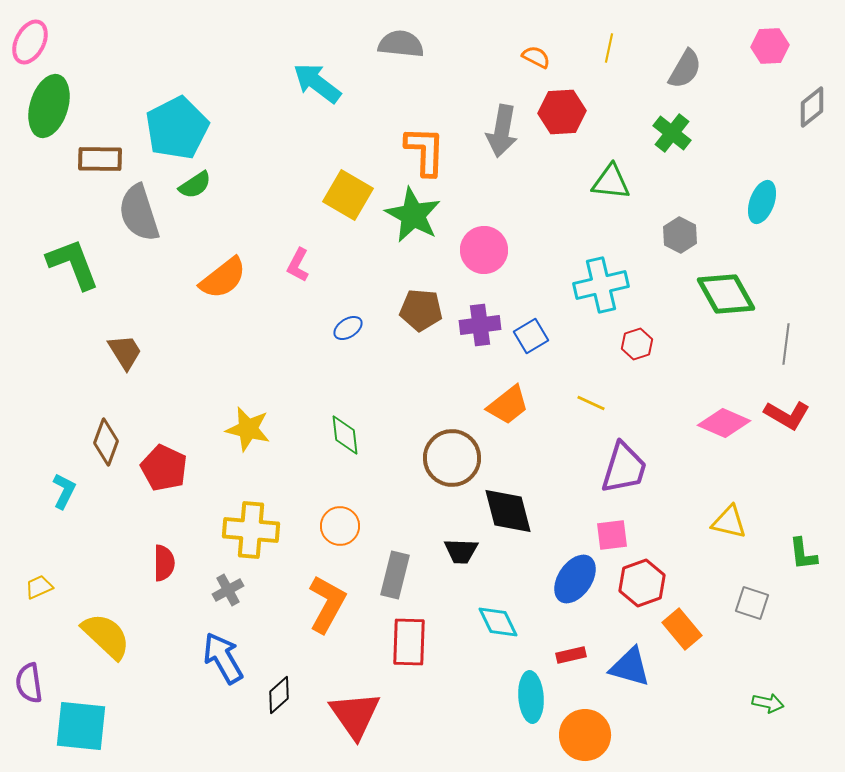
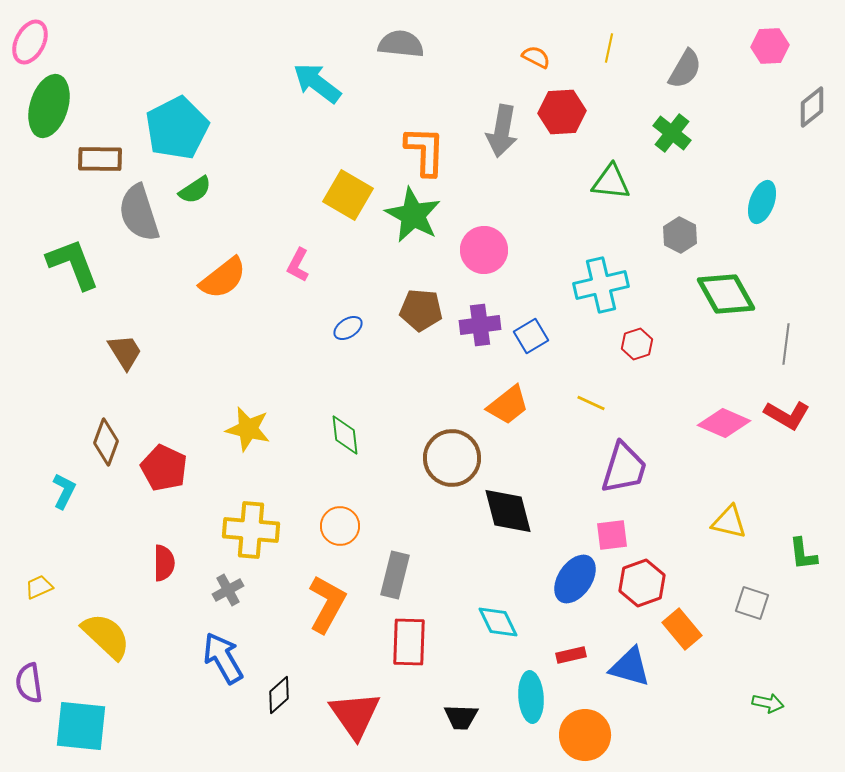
green semicircle at (195, 185): moved 5 px down
black trapezoid at (461, 551): moved 166 px down
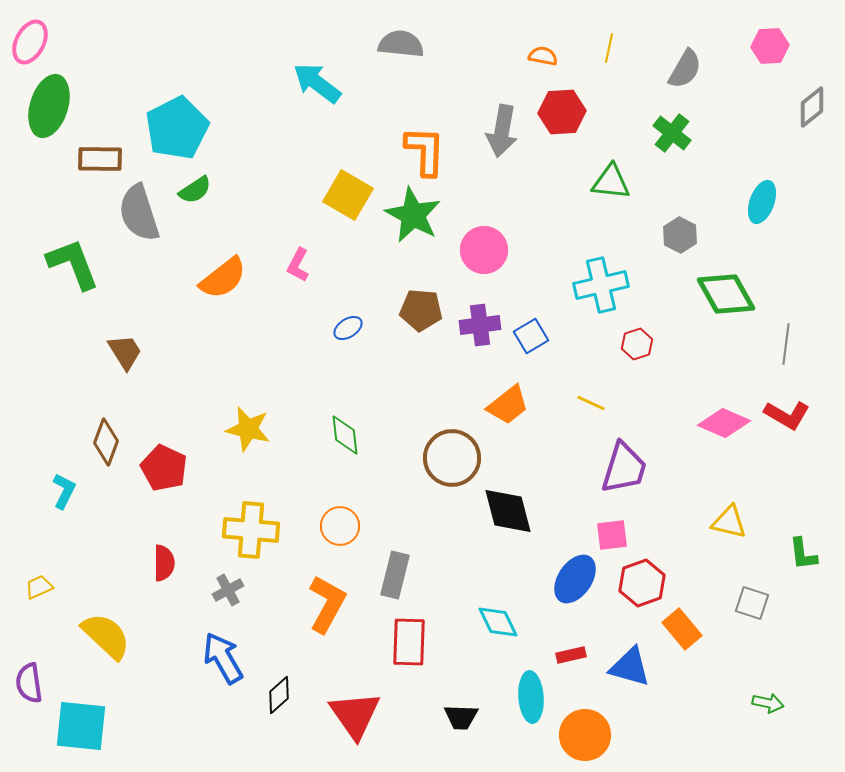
orange semicircle at (536, 57): moved 7 px right, 1 px up; rotated 16 degrees counterclockwise
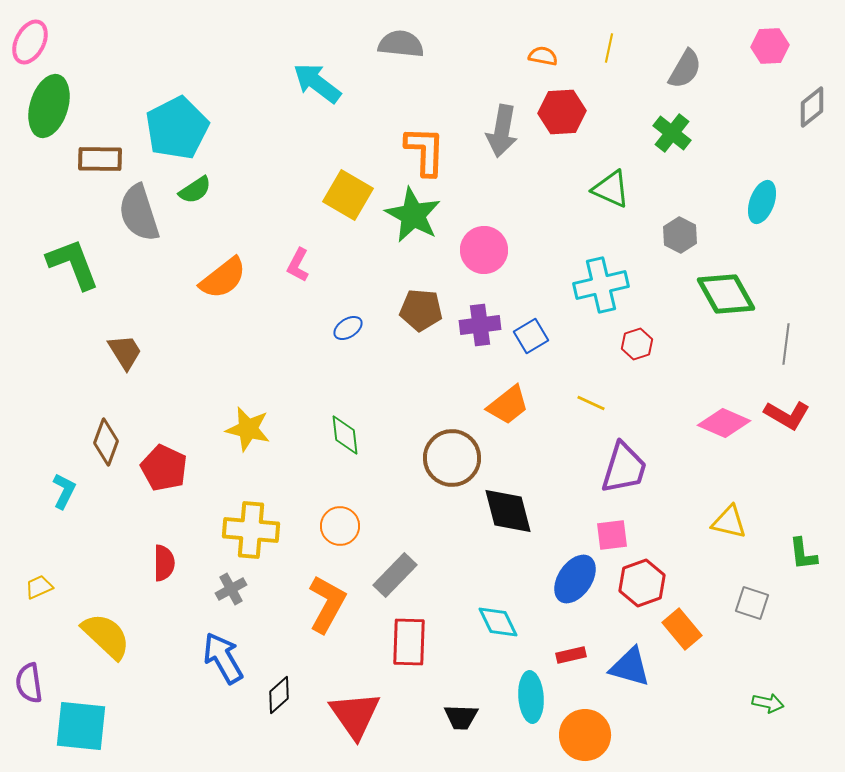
green triangle at (611, 182): moved 7 px down; rotated 18 degrees clockwise
gray rectangle at (395, 575): rotated 30 degrees clockwise
gray cross at (228, 590): moved 3 px right, 1 px up
